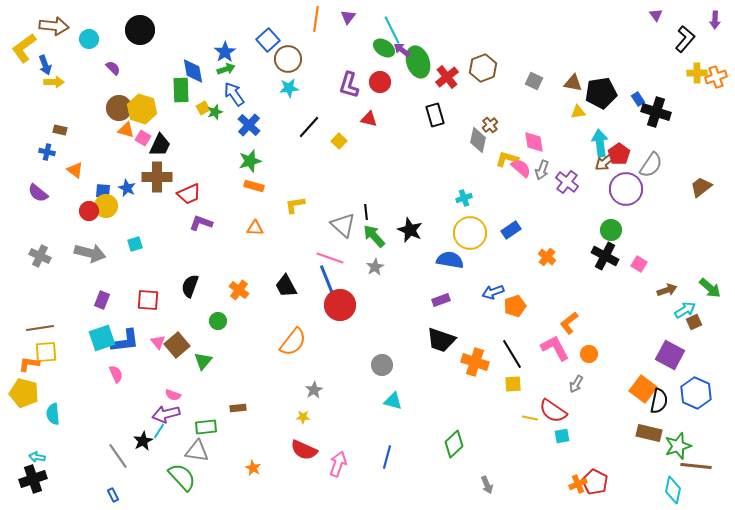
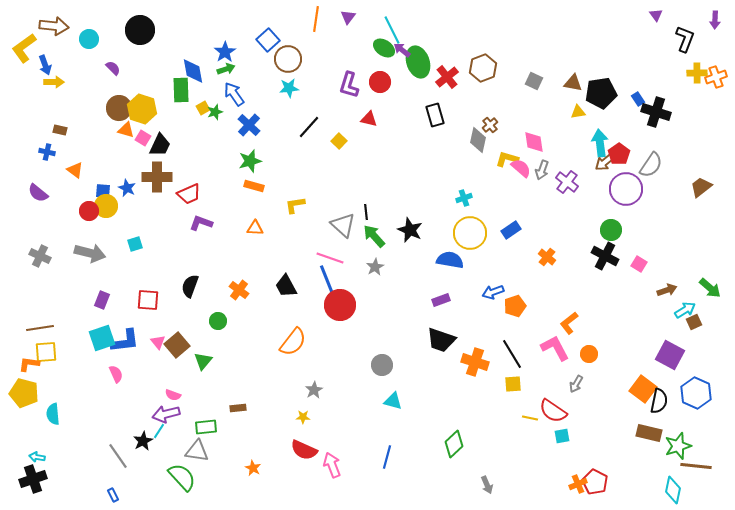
black L-shape at (685, 39): rotated 20 degrees counterclockwise
pink arrow at (338, 464): moved 6 px left, 1 px down; rotated 40 degrees counterclockwise
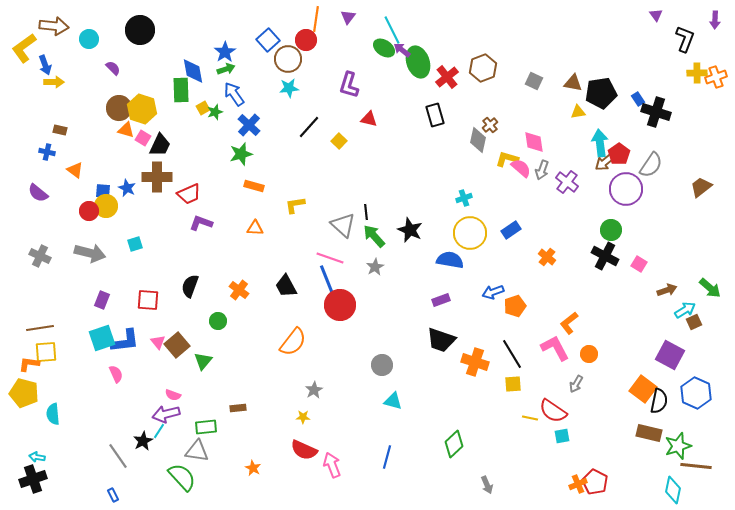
red circle at (380, 82): moved 74 px left, 42 px up
green star at (250, 161): moved 9 px left, 7 px up
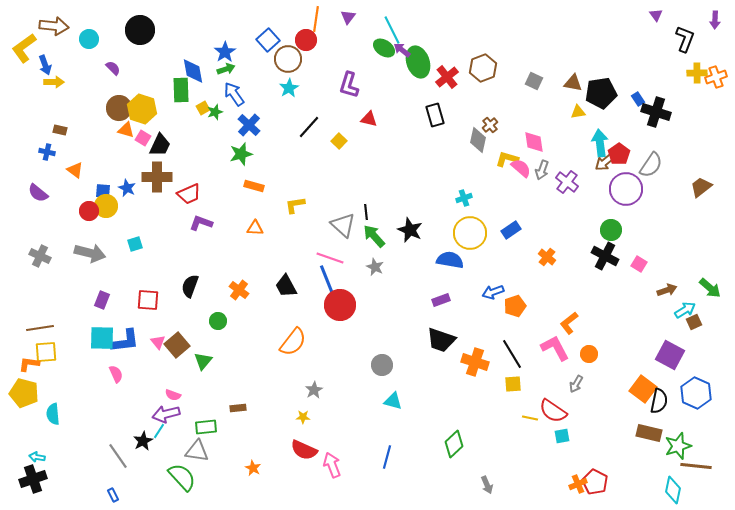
cyan star at (289, 88): rotated 24 degrees counterclockwise
gray star at (375, 267): rotated 18 degrees counterclockwise
cyan square at (102, 338): rotated 20 degrees clockwise
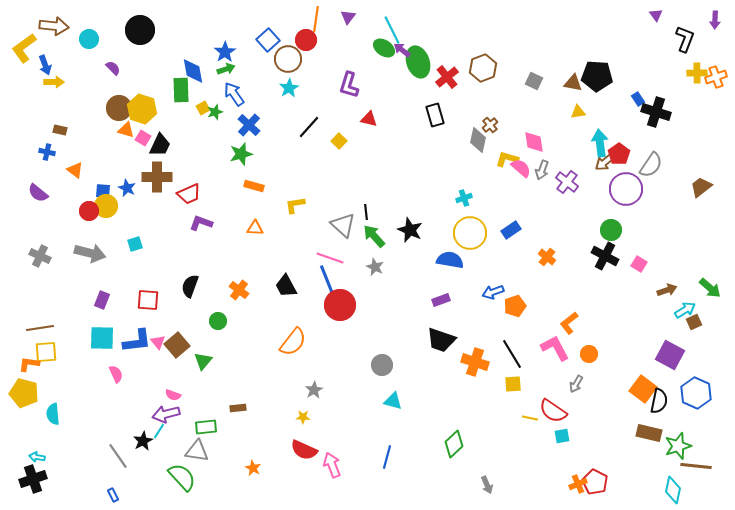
black pentagon at (601, 93): moved 4 px left, 17 px up; rotated 12 degrees clockwise
blue L-shape at (125, 341): moved 12 px right
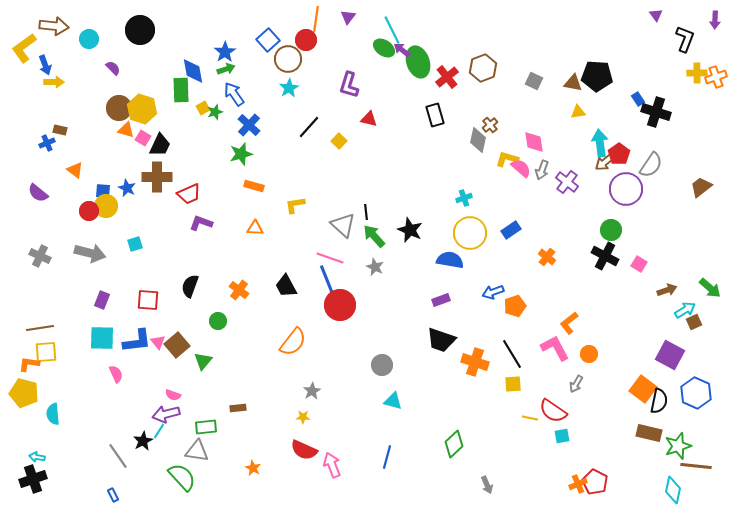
blue cross at (47, 152): moved 9 px up; rotated 35 degrees counterclockwise
gray star at (314, 390): moved 2 px left, 1 px down
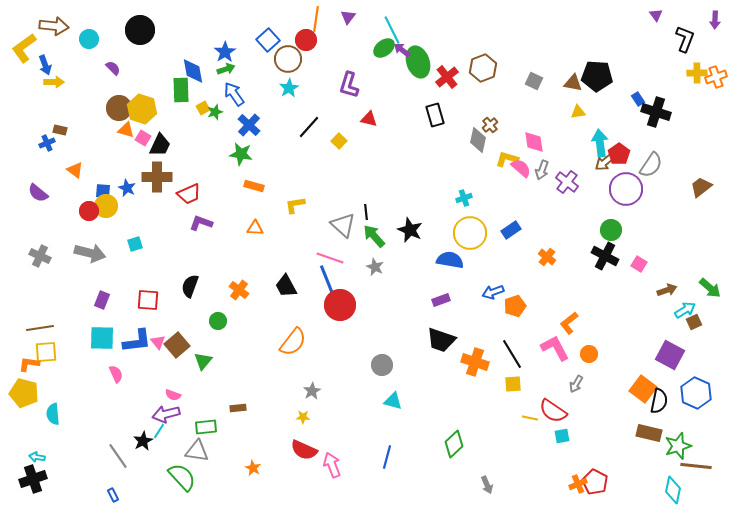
green ellipse at (384, 48): rotated 70 degrees counterclockwise
green star at (241, 154): rotated 25 degrees clockwise
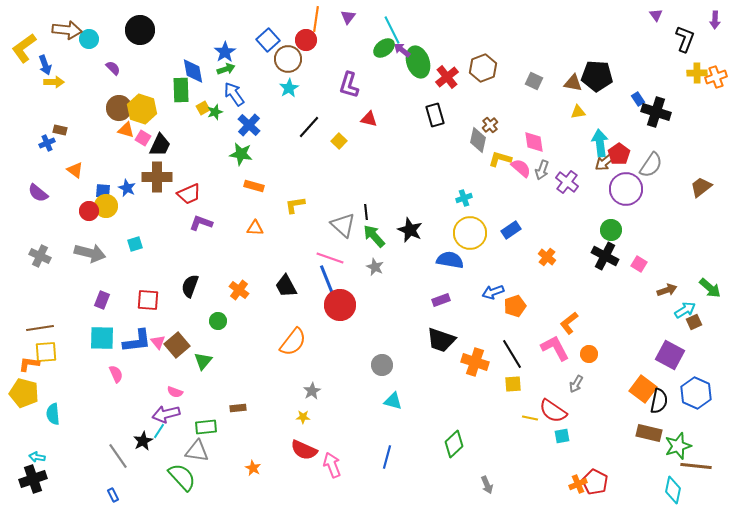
brown arrow at (54, 26): moved 13 px right, 4 px down
yellow L-shape at (507, 159): moved 7 px left
pink semicircle at (173, 395): moved 2 px right, 3 px up
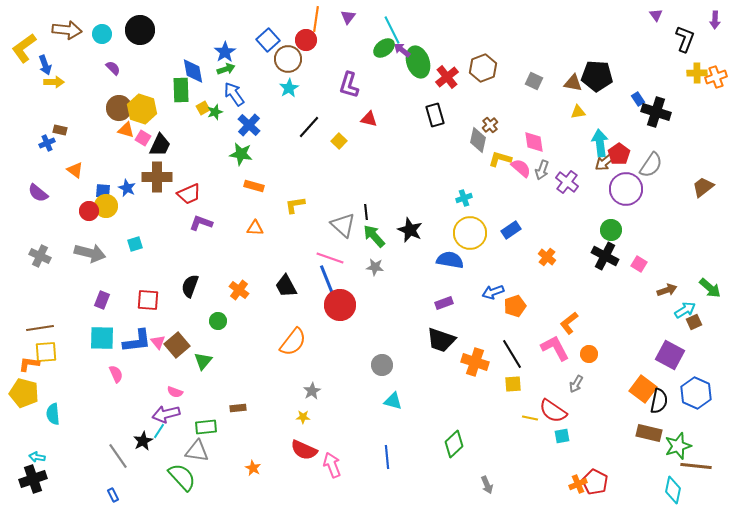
cyan circle at (89, 39): moved 13 px right, 5 px up
brown trapezoid at (701, 187): moved 2 px right
gray star at (375, 267): rotated 18 degrees counterclockwise
purple rectangle at (441, 300): moved 3 px right, 3 px down
blue line at (387, 457): rotated 20 degrees counterclockwise
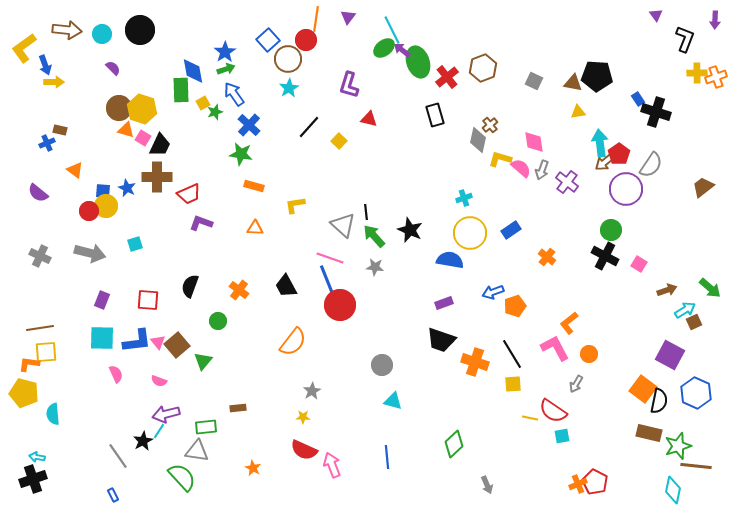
yellow square at (203, 108): moved 5 px up
pink semicircle at (175, 392): moved 16 px left, 11 px up
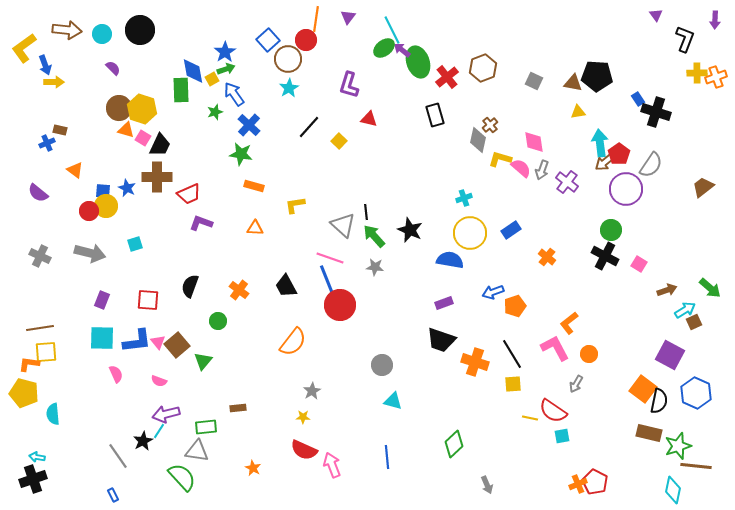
yellow square at (203, 103): moved 9 px right, 24 px up
